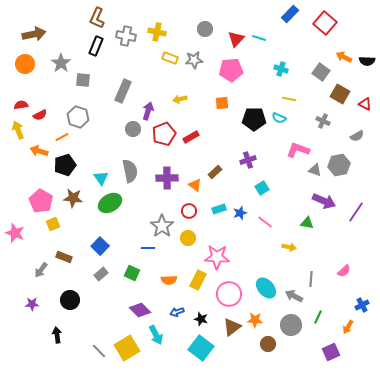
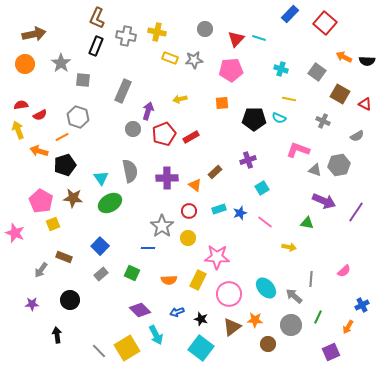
gray square at (321, 72): moved 4 px left
gray arrow at (294, 296): rotated 12 degrees clockwise
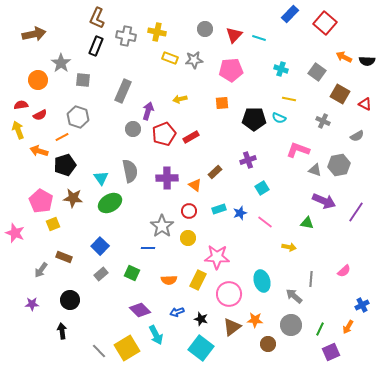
red triangle at (236, 39): moved 2 px left, 4 px up
orange circle at (25, 64): moved 13 px right, 16 px down
cyan ellipse at (266, 288): moved 4 px left, 7 px up; rotated 25 degrees clockwise
green line at (318, 317): moved 2 px right, 12 px down
black arrow at (57, 335): moved 5 px right, 4 px up
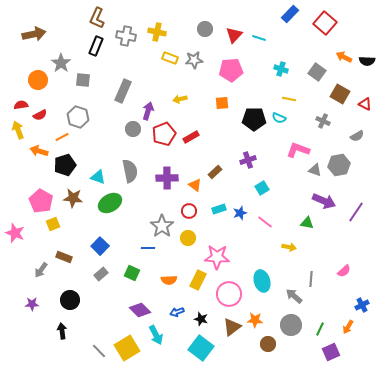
cyan triangle at (101, 178): moved 3 px left, 1 px up; rotated 35 degrees counterclockwise
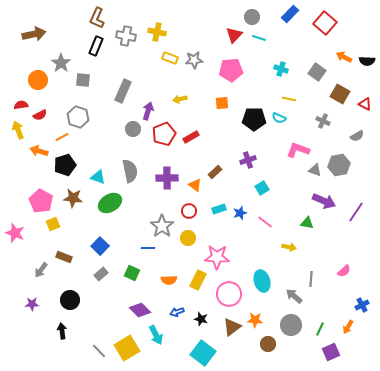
gray circle at (205, 29): moved 47 px right, 12 px up
cyan square at (201, 348): moved 2 px right, 5 px down
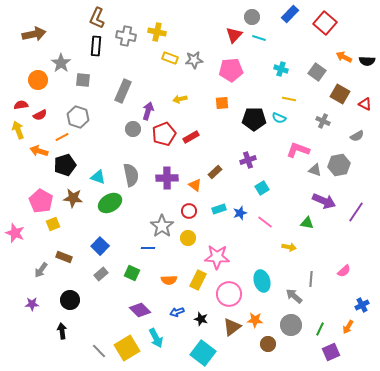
black rectangle at (96, 46): rotated 18 degrees counterclockwise
gray semicircle at (130, 171): moved 1 px right, 4 px down
cyan arrow at (156, 335): moved 3 px down
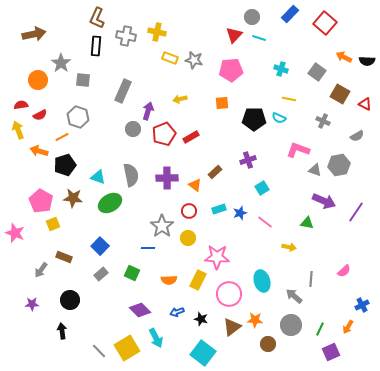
gray star at (194, 60): rotated 18 degrees clockwise
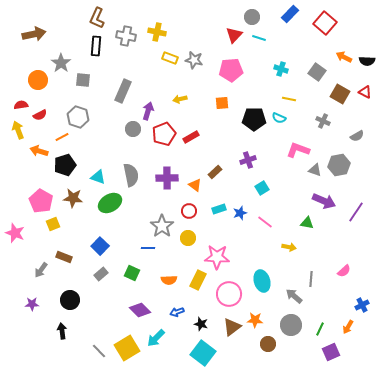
red triangle at (365, 104): moved 12 px up
black star at (201, 319): moved 5 px down
cyan arrow at (156, 338): rotated 72 degrees clockwise
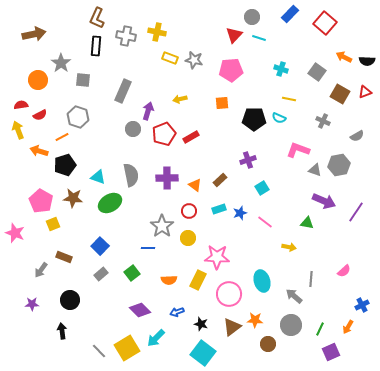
red triangle at (365, 92): rotated 48 degrees counterclockwise
brown rectangle at (215, 172): moved 5 px right, 8 px down
green square at (132, 273): rotated 28 degrees clockwise
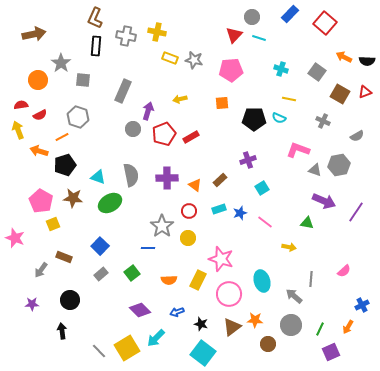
brown L-shape at (97, 18): moved 2 px left
pink star at (15, 233): moved 5 px down
pink star at (217, 257): moved 4 px right, 2 px down; rotated 15 degrees clockwise
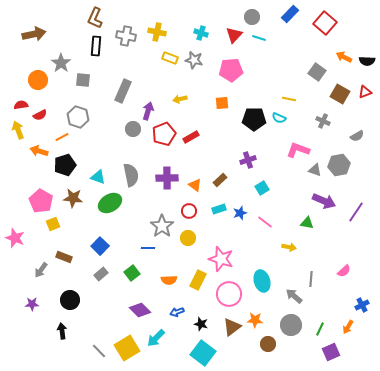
cyan cross at (281, 69): moved 80 px left, 36 px up
